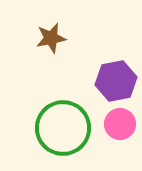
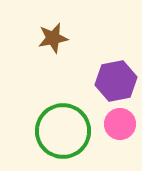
brown star: moved 2 px right
green circle: moved 3 px down
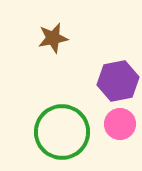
purple hexagon: moved 2 px right
green circle: moved 1 px left, 1 px down
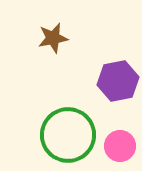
pink circle: moved 22 px down
green circle: moved 6 px right, 3 px down
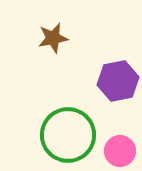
pink circle: moved 5 px down
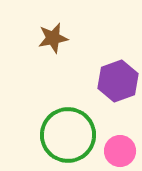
purple hexagon: rotated 9 degrees counterclockwise
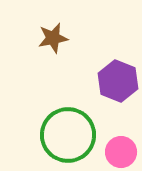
purple hexagon: rotated 18 degrees counterclockwise
pink circle: moved 1 px right, 1 px down
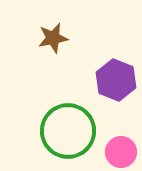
purple hexagon: moved 2 px left, 1 px up
green circle: moved 4 px up
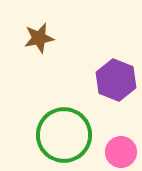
brown star: moved 14 px left
green circle: moved 4 px left, 4 px down
